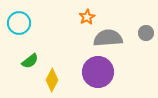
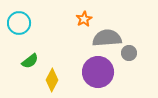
orange star: moved 3 px left, 2 px down
gray circle: moved 17 px left, 20 px down
gray semicircle: moved 1 px left
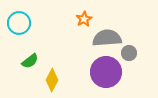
purple circle: moved 8 px right
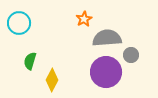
gray circle: moved 2 px right, 2 px down
green semicircle: rotated 144 degrees clockwise
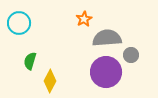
yellow diamond: moved 2 px left, 1 px down
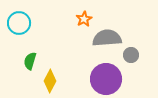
purple circle: moved 7 px down
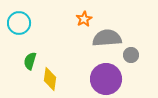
yellow diamond: moved 2 px up; rotated 20 degrees counterclockwise
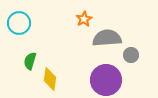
purple circle: moved 1 px down
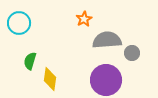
gray semicircle: moved 2 px down
gray circle: moved 1 px right, 2 px up
